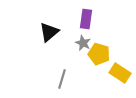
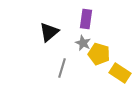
gray line: moved 11 px up
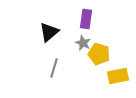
gray line: moved 8 px left
yellow rectangle: moved 2 px left, 3 px down; rotated 45 degrees counterclockwise
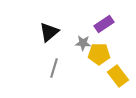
purple rectangle: moved 18 px right, 5 px down; rotated 48 degrees clockwise
gray star: rotated 21 degrees counterclockwise
yellow pentagon: rotated 15 degrees counterclockwise
yellow rectangle: rotated 65 degrees clockwise
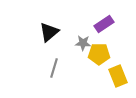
yellow rectangle: rotated 15 degrees clockwise
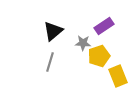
purple rectangle: moved 2 px down
black triangle: moved 4 px right, 1 px up
yellow pentagon: moved 2 px down; rotated 20 degrees counterclockwise
gray line: moved 4 px left, 6 px up
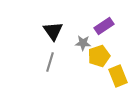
black triangle: rotated 25 degrees counterclockwise
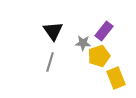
purple rectangle: moved 5 px down; rotated 18 degrees counterclockwise
yellow rectangle: moved 2 px left, 2 px down
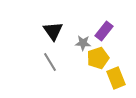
yellow pentagon: moved 1 px left, 2 px down
gray line: rotated 48 degrees counterclockwise
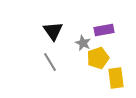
purple rectangle: moved 1 px up; rotated 42 degrees clockwise
gray star: rotated 21 degrees clockwise
yellow rectangle: rotated 15 degrees clockwise
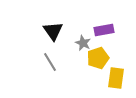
yellow rectangle: rotated 15 degrees clockwise
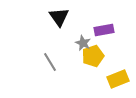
black triangle: moved 6 px right, 14 px up
yellow pentagon: moved 5 px left, 2 px up
yellow rectangle: moved 2 px right, 1 px down; rotated 60 degrees clockwise
